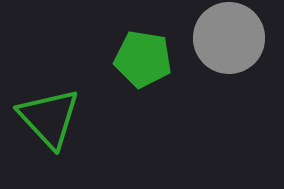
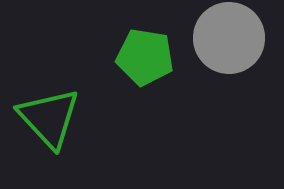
green pentagon: moved 2 px right, 2 px up
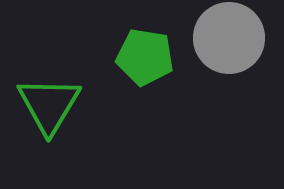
green triangle: moved 13 px up; rotated 14 degrees clockwise
